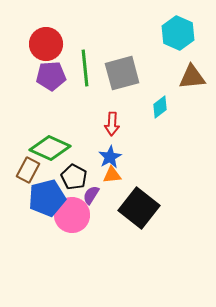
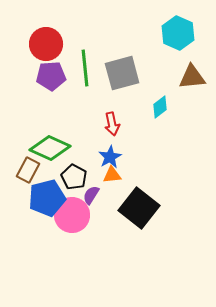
red arrow: rotated 15 degrees counterclockwise
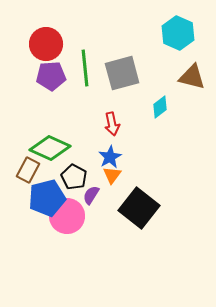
brown triangle: rotated 20 degrees clockwise
orange triangle: rotated 48 degrees counterclockwise
pink circle: moved 5 px left, 1 px down
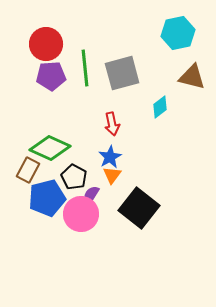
cyan hexagon: rotated 24 degrees clockwise
pink circle: moved 14 px right, 2 px up
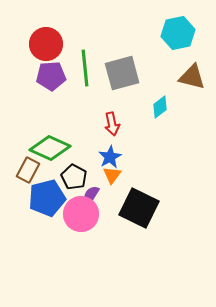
black square: rotated 12 degrees counterclockwise
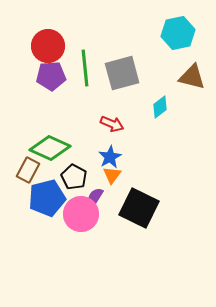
red circle: moved 2 px right, 2 px down
red arrow: rotated 55 degrees counterclockwise
purple semicircle: moved 4 px right, 2 px down
